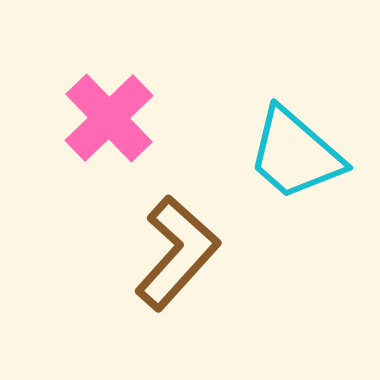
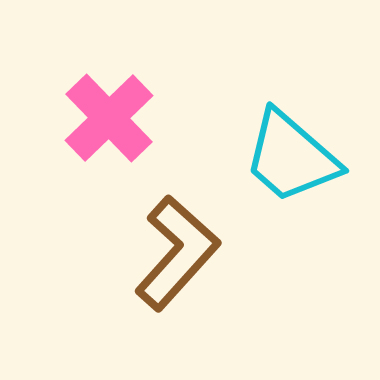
cyan trapezoid: moved 4 px left, 3 px down
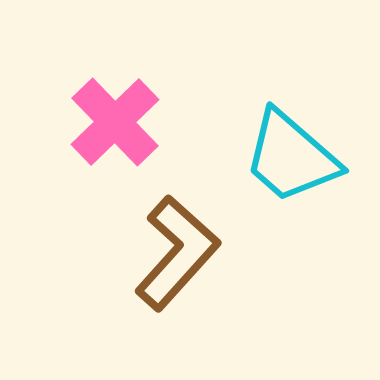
pink cross: moved 6 px right, 4 px down
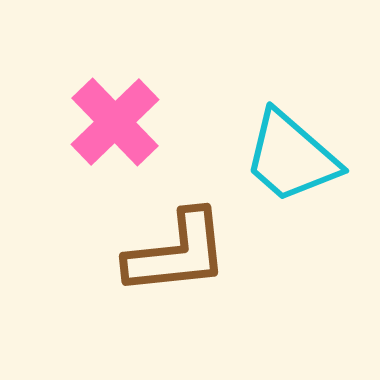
brown L-shape: rotated 42 degrees clockwise
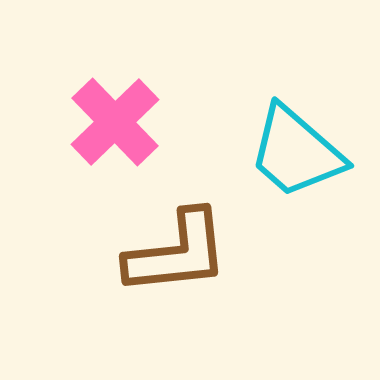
cyan trapezoid: moved 5 px right, 5 px up
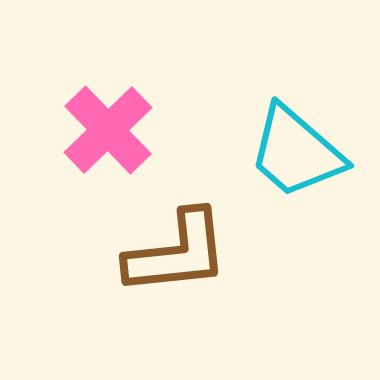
pink cross: moved 7 px left, 8 px down
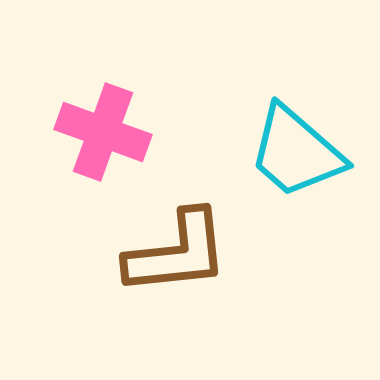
pink cross: moved 5 px left, 2 px down; rotated 26 degrees counterclockwise
